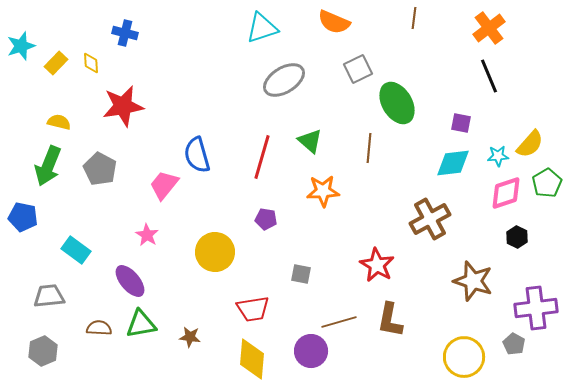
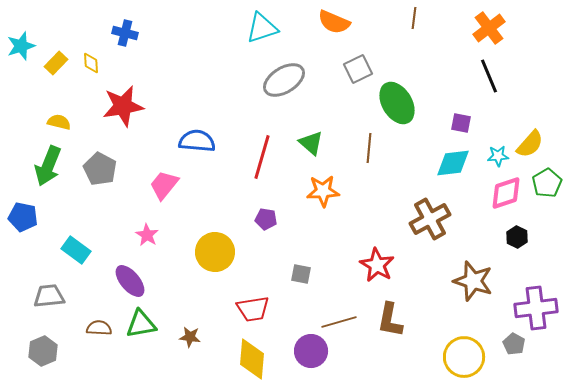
green triangle at (310, 141): moved 1 px right, 2 px down
blue semicircle at (197, 155): moved 14 px up; rotated 111 degrees clockwise
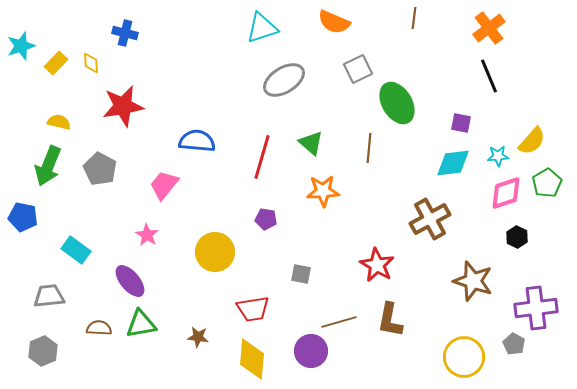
yellow semicircle at (530, 144): moved 2 px right, 3 px up
brown star at (190, 337): moved 8 px right
